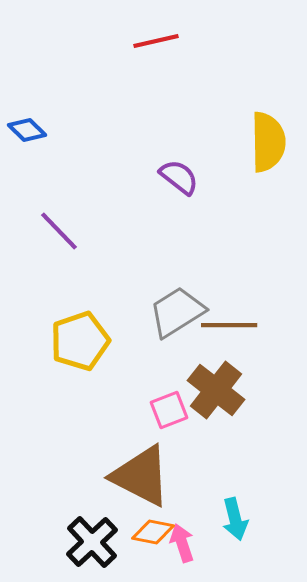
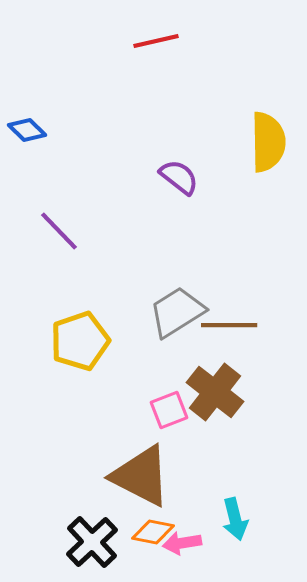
brown cross: moved 1 px left, 2 px down
pink arrow: rotated 81 degrees counterclockwise
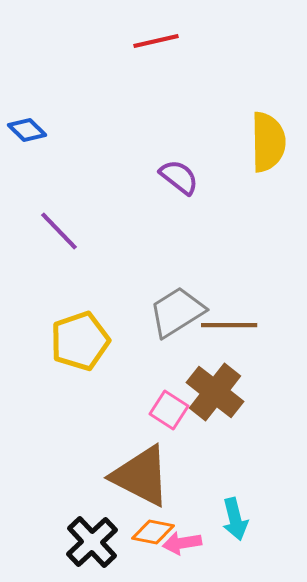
pink square: rotated 36 degrees counterclockwise
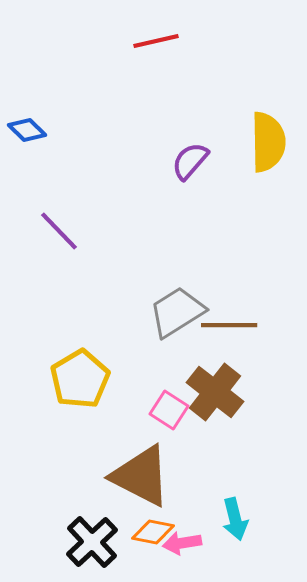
purple semicircle: moved 11 px right, 16 px up; rotated 87 degrees counterclockwise
yellow pentagon: moved 38 px down; rotated 12 degrees counterclockwise
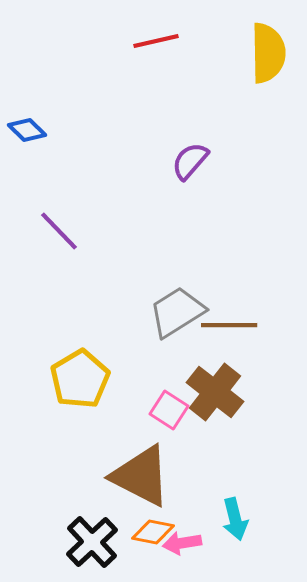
yellow semicircle: moved 89 px up
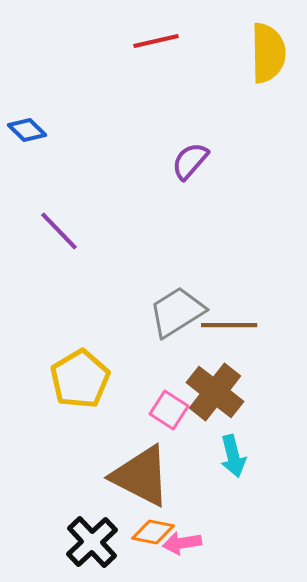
cyan arrow: moved 2 px left, 63 px up
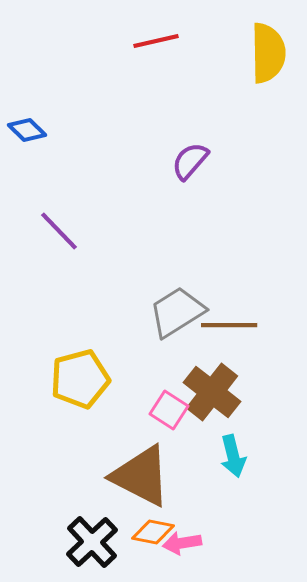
yellow pentagon: rotated 16 degrees clockwise
brown cross: moved 3 px left
